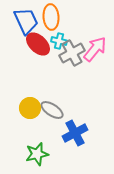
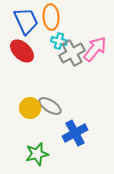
red ellipse: moved 16 px left, 7 px down
gray ellipse: moved 2 px left, 4 px up
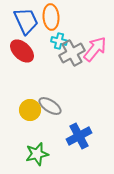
yellow circle: moved 2 px down
blue cross: moved 4 px right, 3 px down
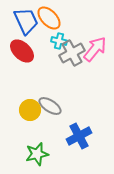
orange ellipse: moved 2 px left, 1 px down; rotated 40 degrees counterclockwise
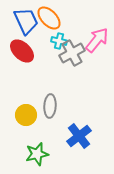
pink arrow: moved 2 px right, 9 px up
gray ellipse: rotated 60 degrees clockwise
yellow circle: moved 4 px left, 5 px down
blue cross: rotated 10 degrees counterclockwise
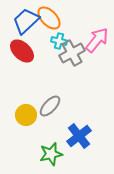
blue trapezoid: rotated 108 degrees counterclockwise
gray ellipse: rotated 40 degrees clockwise
green star: moved 14 px right
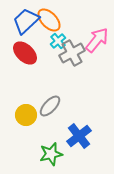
orange ellipse: moved 2 px down
cyan cross: moved 1 px left; rotated 35 degrees clockwise
red ellipse: moved 3 px right, 2 px down
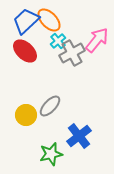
red ellipse: moved 2 px up
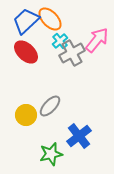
orange ellipse: moved 1 px right, 1 px up
cyan cross: moved 2 px right
red ellipse: moved 1 px right, 1 px down
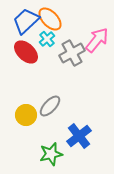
cyan cross: moved 13 px left, 2 px up
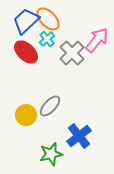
orange ellipse: moved 2 px left
gray cross: rotated 15 degrees counterclockwise
